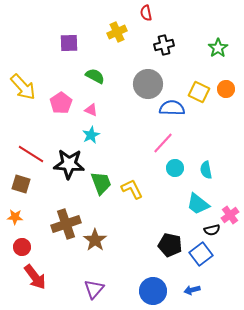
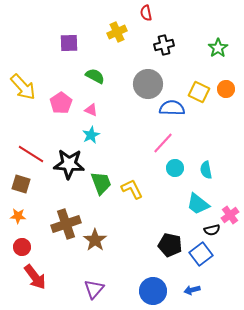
orange star: moved 3 px right, 1 px up
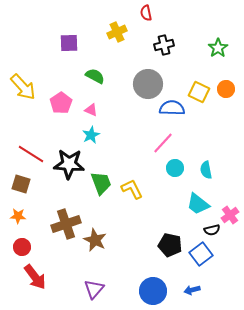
brown star: rotated 10 degrees counterclockwise
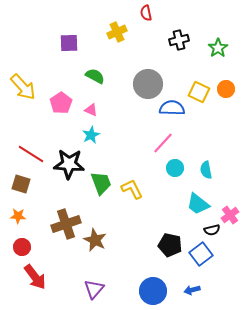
black cross: moved 15 px right, 5 px up
